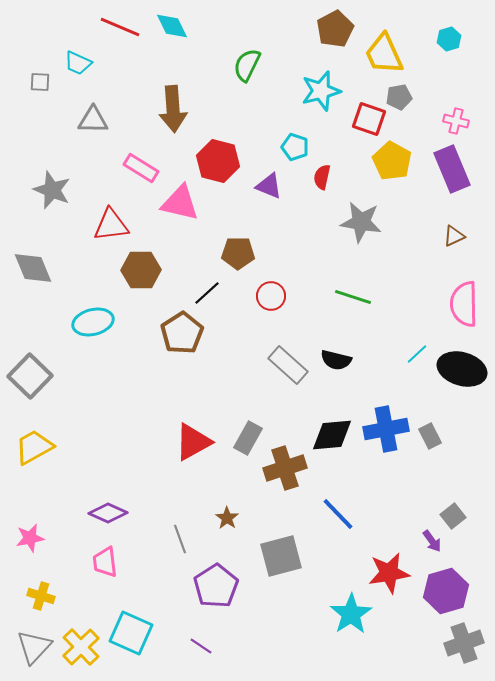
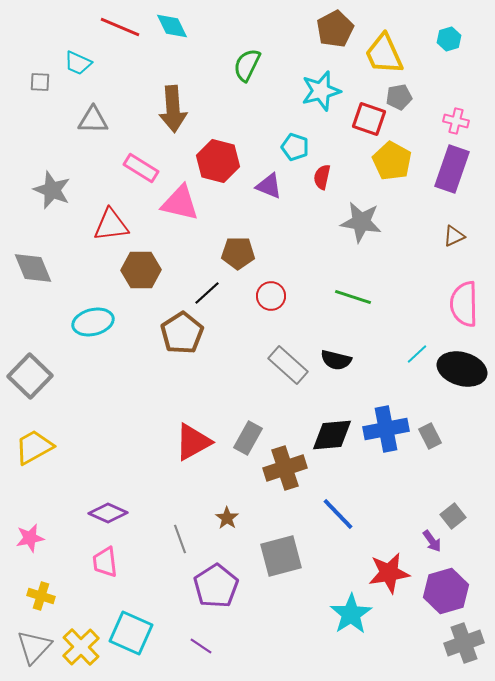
purple rectangle at (452, 169): rotated 42 degrees clockwise
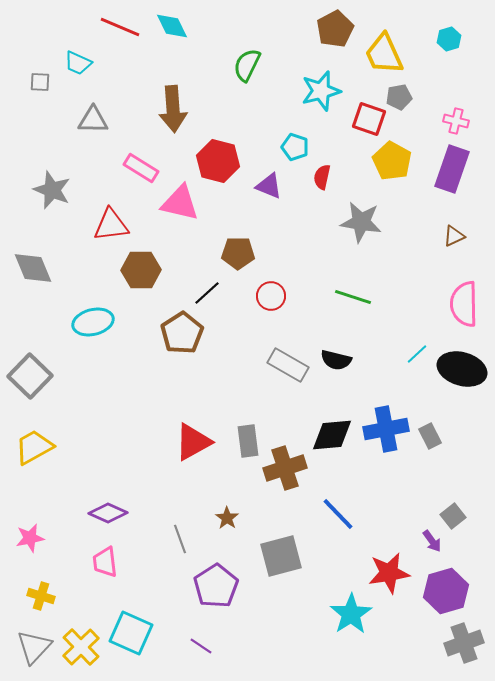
gray rectangle at (288, 365): rotated 12 degrees counterclockwise
gray rectangle at (248, 438): moved 3 px down; rotated 36 degrees counterclockwise
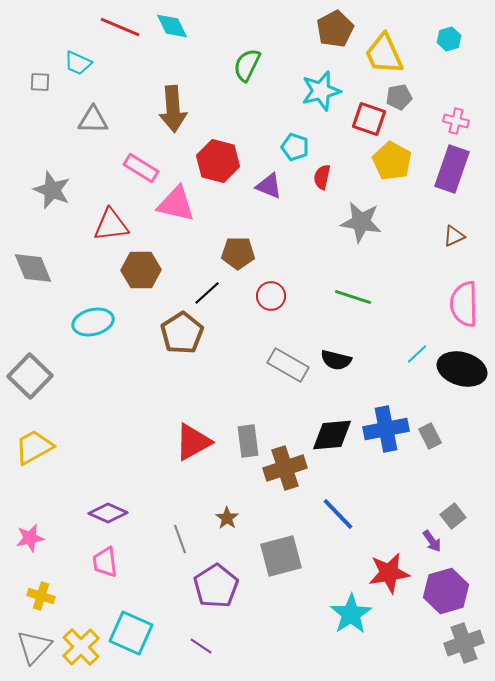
pink triangle at (180, 203): moved 4 px left, 1 px down
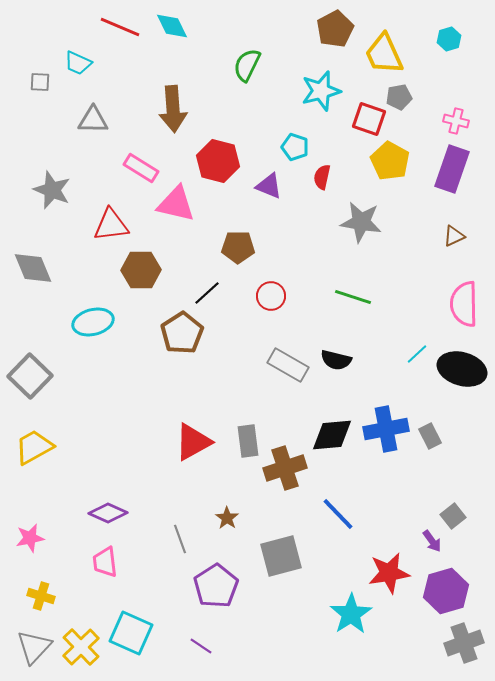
yellow pentagon at (392, 161): moved 2 px left
brown pentagon at (238, 253): moved 6 px up
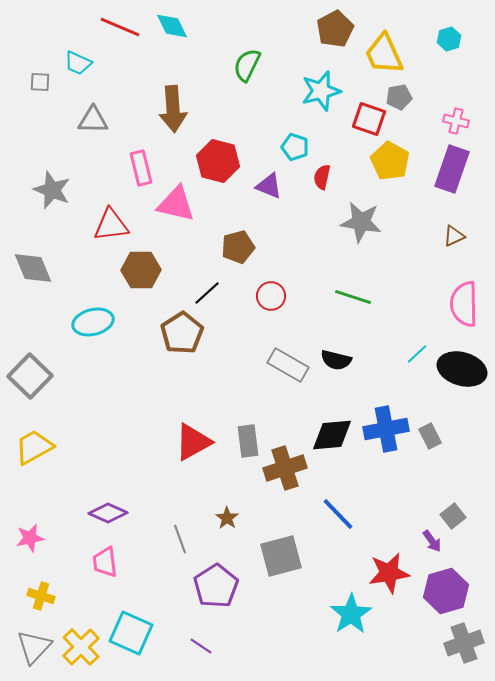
pink rectangle at (141, 168): rotated 44 degrees clockwise
brown pentagon at (238, 247): rotated 16 degrees counterclockwise
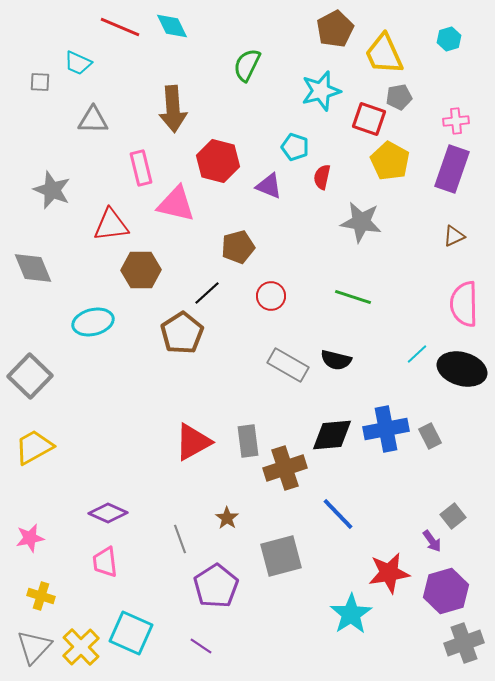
pink cross at (456, 121): rotated 20 degrees counterclockwise
